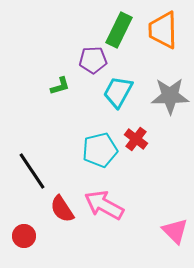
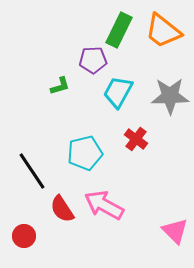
orange trapezoid: moved 1 px down; rotated 51 degrees counterclockwise
cyan pentagon: moved 15 px left, 3 px down
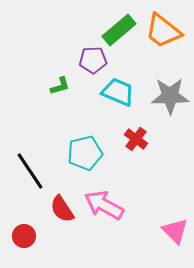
green rectangle: rotated 24 degrees clockwise
cyan trapezoid: rotated 84 degrees clockwise
black line: moved 2 px left
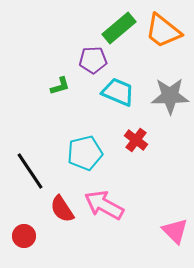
green rectangle: moved 2 px up
red cross: moved 1 px down
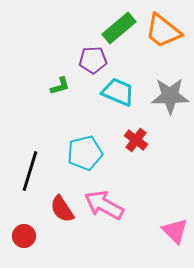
black line: rotated 51 degrees clockwise
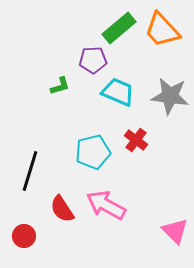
orange trapezoid: moved 1 px left, 1 px up; rotated 9 degrees clockwise
gray star: rotated 9 degrees clockwise
cyan pentagon: moved 8 px right, 1 px up
pink arrow: moved 2 px right
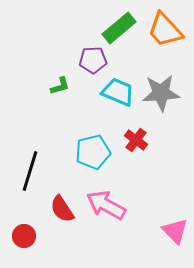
orange trapezoid: moved 3 px right
gray star: moved 9 px left, 3 px up; rotated 12 degrees counterclockwise
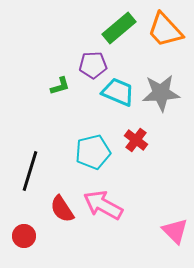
purple pentagon: moved 5 px down
pink arrow: moved 3 px left
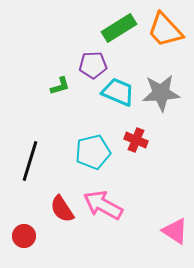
green rectangle: rotated 8 degrees clockwise
red cross: rotated 15 degrees counterclockwise
black line: moved 10 px up
pink triangle: rotated 12 degrees counterclockwise
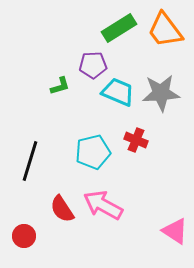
orange trapezoid: rotated 6 degrees clockwise
